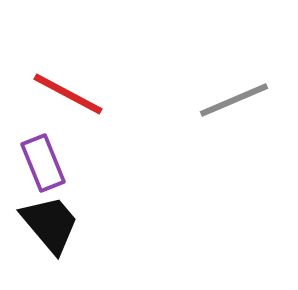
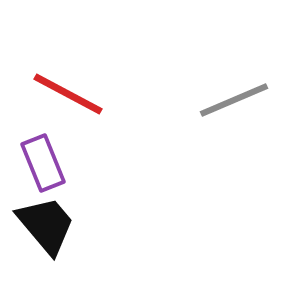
black trapezoid: moved 4 px left, 1 px down
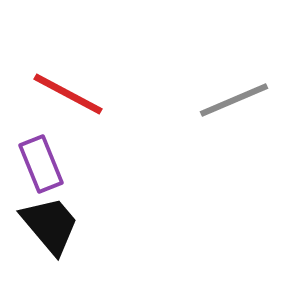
purple rectangle: moved 2 px left, 1 px down
black trapezoid: moved 4 px right
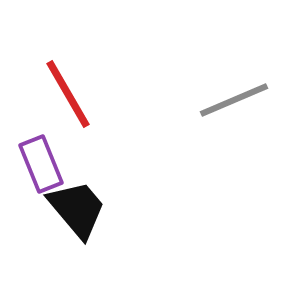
red line: rotated 32 degrees clockwise
black trapezoid: moved 27 px right, 16 px up
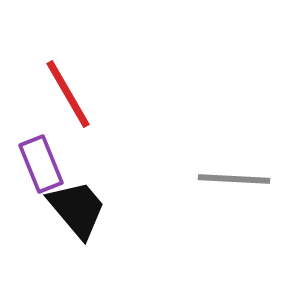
gray line: moved 79 px down; rotated 26 degrees clockwise
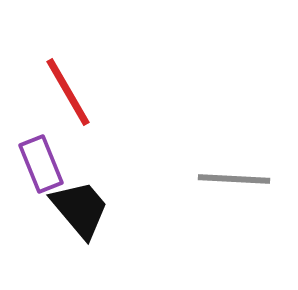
red line: moved 2 px up
black trapezoid: moved 3 px right
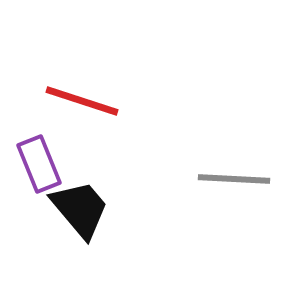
red line: moved 14 px right, 9 px down; rotated 42 degrees counterclockwise
purple rectangle: moved 2 px left
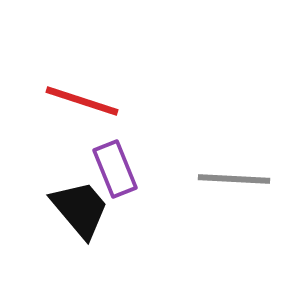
purple rectangle: moved 76 px right, 5 px down
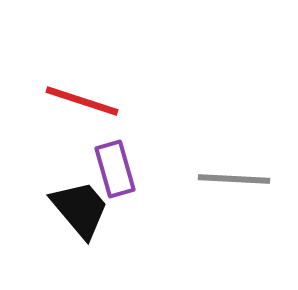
purple rectangle: rotated 6 degrees clockwise
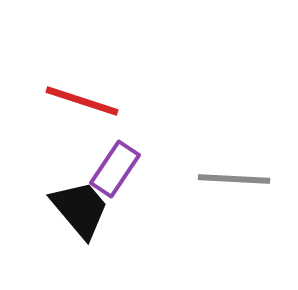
purple rectangle: rotated 50 degrees clockwise
